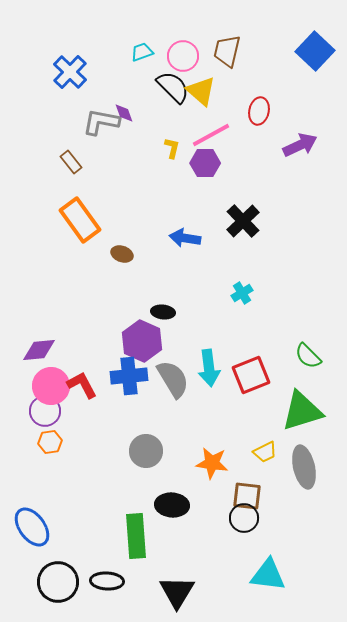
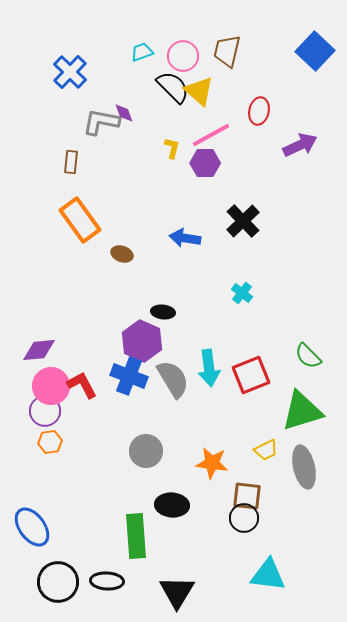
yellow triangle at (201, 91): moved 2 px left
brown rectangle at (71, 162): rotated 45 degrees clockwise
cyan cross at (242, 293): rotated 20 degrees counterclockwise
blue cross at (129, 376): rotated 27 degrees clockwise
yellow trapezoid at (265, 452): moved 1 px right, 2 px up
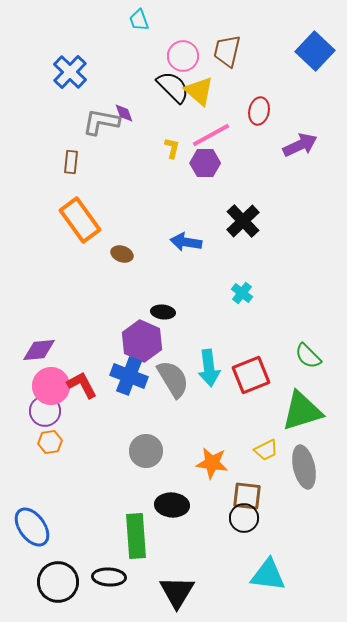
cyan trapezoid at (142, 52): moved 3 px left, 32 px up; rotated 90 degrees counterclockwise
blue arrow at (185, 238): moved 1 px right, 4 px down
black ellipse at (107, 581): moved 2 px right, 4 px up
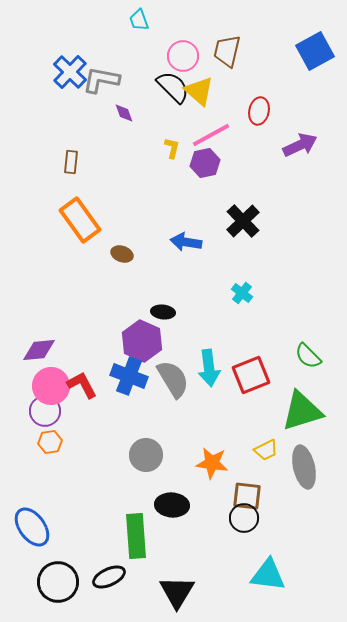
blue square at (315, 51): rotated 18 degrees clockwise
gray L-shape at (101, 122): moved 42 px up
purple hexagon at (205, 163): rotated 12 degrees counterclockwise
gray circle at (146, 451): moved 4 px down
black ellipse at (109, 577): rotated 28 degrees counterclockwise
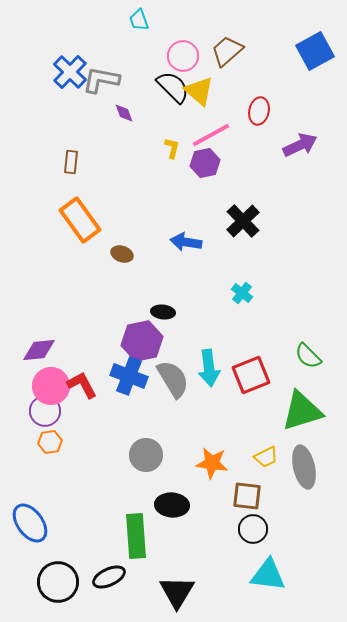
brown trapezoid at (227, 51): rotated 36 degrees clockwise
purple hexagon at (142, 341): rotated 24 degrees clockwise
yellow trapezoid at (266, 450): moved 7 px down
black circle at (244, 518): moved 9 px right, 11 px down
blue ellipse at (32, 527): moved 2 px left, 4 px up
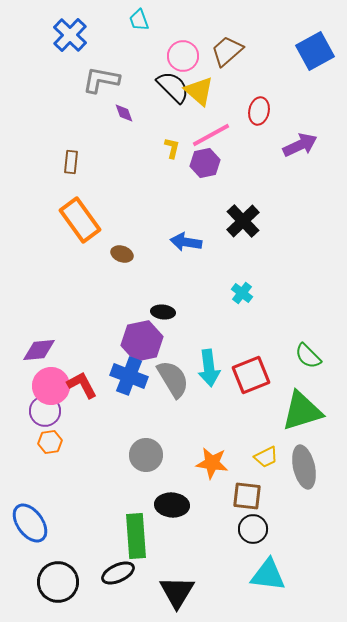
blue cross at (70, 72): moved 37 px up
black ellipse at (109, 577): moved 9 px right, 4 px up
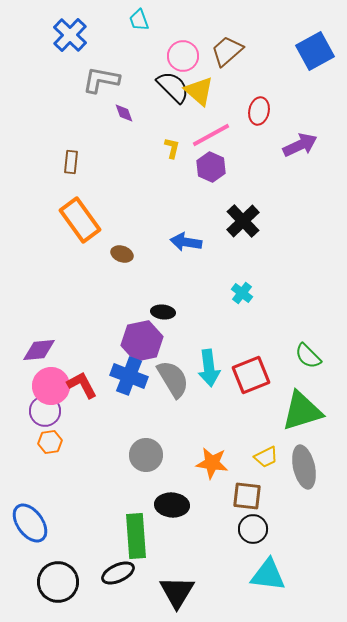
purple hexagon at (205, 163): moved 6 px right, 4 px down; rotated 24 degrees counterclockwise
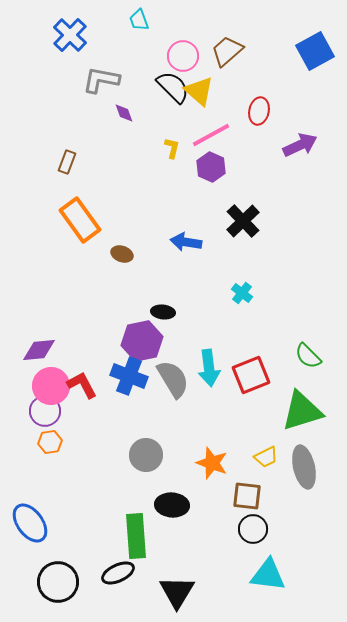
brown rectangle at (71, 162): moved 4 px left; rotated 15 degrees clockwise
orange star at (212, 463): rotated 12 degrees clockwise
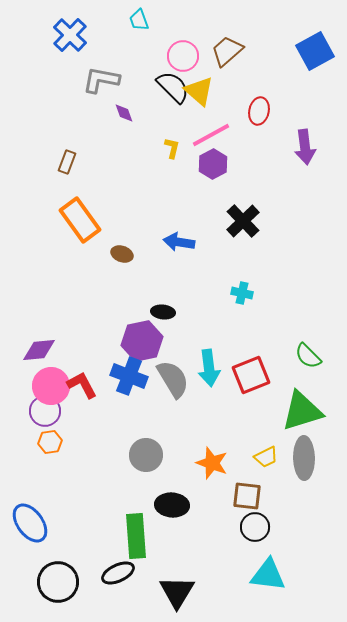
purple arrow at (300, 145): moved 5 px right, 2 px down; rotated 108 degrees clockwise
purple hexagon at (211, 167): moved 2 px right, 3 px up; rotated 8 degrees clockwise
blue arrow at (186, 242): moved 7 px left
cyan cross at (242, 293): rotated 25 degrees counterclockwise
gray ellipse at (304, 467): moved 9 px up; rotated 12 degrees clockwise
black circle at (253, 529): moved 2 px right, 2 px up
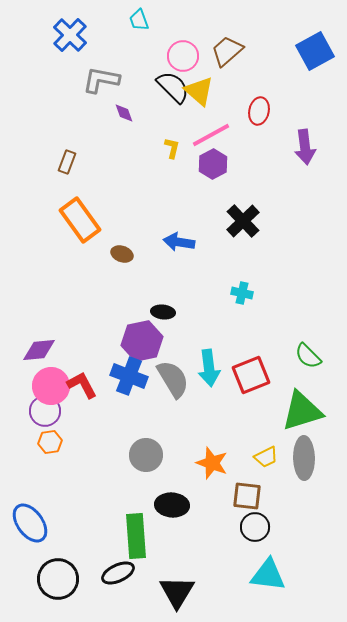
black circle at (58, 582): moved 3 px up
